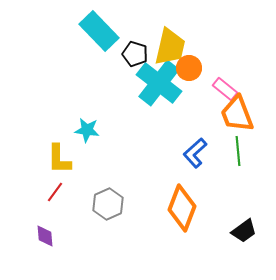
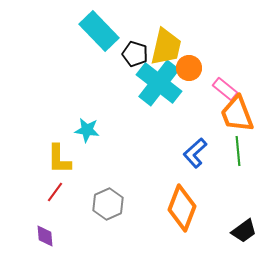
yellow trapezoid: moved 4 px left
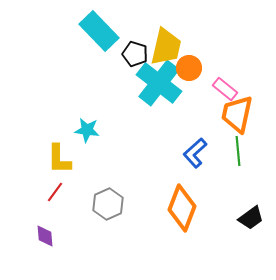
orange trapezoid: rotated 33 degrees clockwise
black trapezoid: moved 7 px right, 13 px up
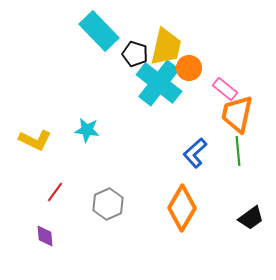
yellow L-shape: moved 24 px left, 19 px up; rotated 64 degrees counterclockwise
orange diamond: rotated 9 degrees clockwise
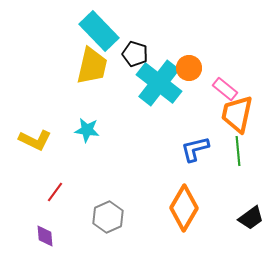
yellow trapezoid: moved 74 px left, 19 px down
blue L-shape: moved 4 px up; rotated 28 degrees clockwise
gray hexagon: moved 13 px down
orange diamond: moved 2 px right
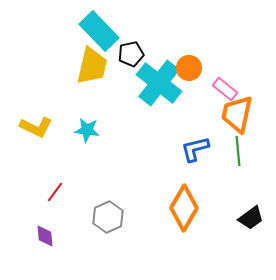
black pentagon: moved 4 px left; rotated 30 degrees counterclockwise
yellow L-shape: moved 1 px right, 13 px up
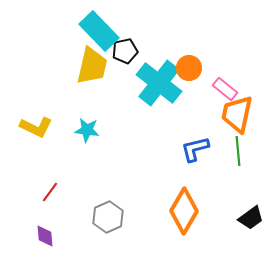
black pentagon: moved 6 px left, 3 px up
red line: moved 5 px left
orange diamond: moved 3 px down
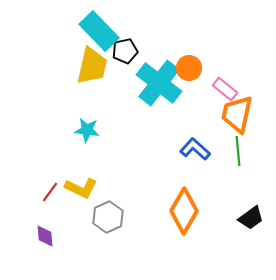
yellow L-shape: moved 45 px right, 61 px down
blue L-shape: rotated 56 degrees clockwise
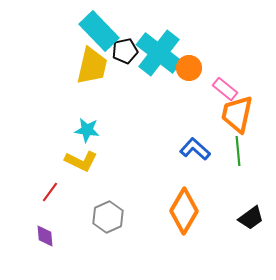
cyan cross: moved 30 px up
yellow L-shape: moved 27 px up
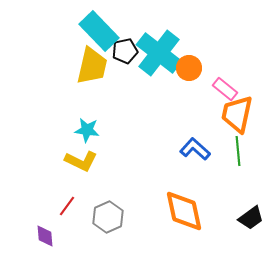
red line: moved 17 px right, 14 px down
orange diamond: rotated 42 degrees counterclockwise
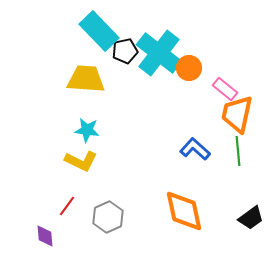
yellow trapezoid: moved 6 px left, 13 px down; rotated 99 degrees counterclockwise
